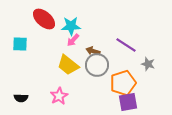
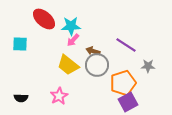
gray star: moved 2 px down; rotated 16 degrees counterclockwise
purple square: rotated 18 degrees counterclockwise
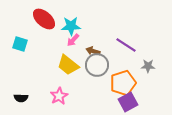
cyan square: rotated 14 degrees clockwise
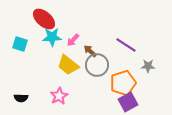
cyan star: moved 19 px left, 11 px down
brown arrow: moved 3 px left; rotated 24 degrees clockwise
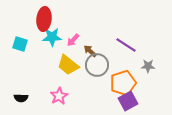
red ellipse: rotated 55 degrees clockwise
purple square: moved 1 px up
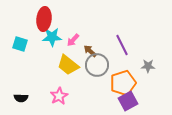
purple line: moved 4 px left; rotated 30 degrees clockwise
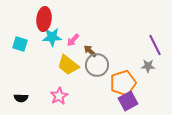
purple line: moved 33 px right
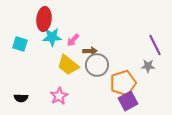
brown arrow: rotated 136 degrees clockwise
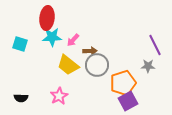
red ellipse: moved 3 px right, 1 px up
